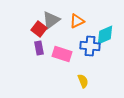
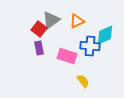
pink rectangle: moved 5 px right, 2 px down
yellow semicircle: rotated 16 degrees counterclockwise
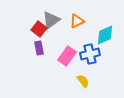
blue cross: moved 8 px down; rotated 18 degrees counterclockwise
pink rectangle: rotated 72 degrees counterclockwise
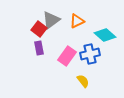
cyan diamond: rotated 65 degrees clockwise
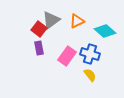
cyan diamond: moved 4 px up
blue cross: rotated 30 degrees clockwise
yellow semicircle: moved 7 px right, 6 px up
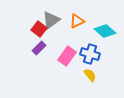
purple rectangle: rotated 56 degrees clockwise
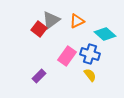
cyan diamond: moved 3 px down
purple rectangle: moved 28 px down
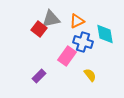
gray triangle: moved 1 px up; rotated 24 degrees clockwise
cyan diamond: rotated 40 degrees clockwise
blue cross: moved 7 px left, 12 px up
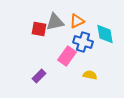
gray triangle: moved 4 px right, 3 px down
red square: rotated 28 degrees counterclockwise
yellow semicircle: rotated 40 degrees counterclockwise
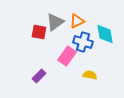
gray triangle: rotated 24 degrees counterclockwise
red square: moved 3 px down
